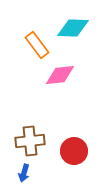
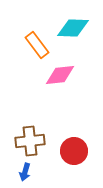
blue arrow: moved 1 px right, 1 px up
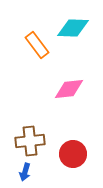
pink diamond: moved 9 px right, 14 px down
red circle: moved 1 px left, 3 px down
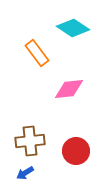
cyan diamond: rotated 32 degrees clockwise
orange rectangle: moved 8 px down
red circle: moved 3 px right, 3 px up
blue arrow: moved 1 px down; rotated 42 degrees clockwise
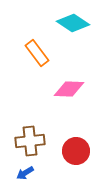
cyan diamond: moved 5 px up
pink diamond: rotated 8 degrees clockwise
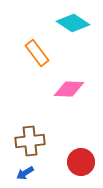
red circle: moved 5 px right, 11 px down
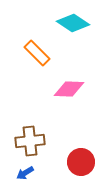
orange rectangle: rotated 8 degrees counterclockwise
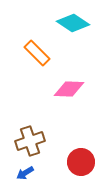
brown cross: rotated 12 degrees counterclockwise
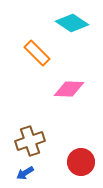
cyan diamond: moved 1 px left
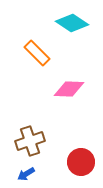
blue arrow: moved 1 px right, 1 px down
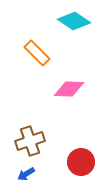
cyan diamond: moved 2 px right, 2 px up
